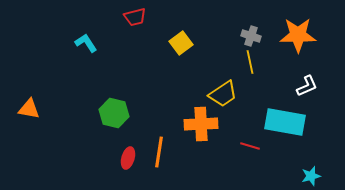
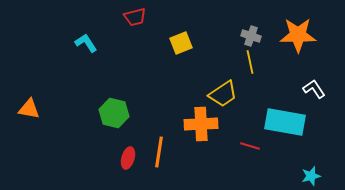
yellow square: rotated 15 degrees clockwise
white L-shape: moved 7 px right, 3 px down; rotated 100 degrees counterclockwise
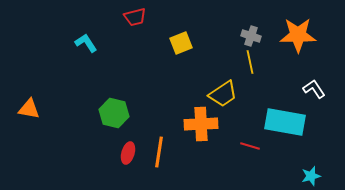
red ellipse: moved 5 px up
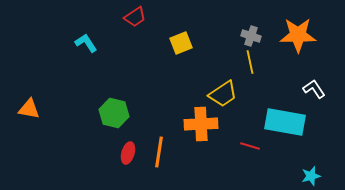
red trapezoid: rotated 20 degrees counterclockwise
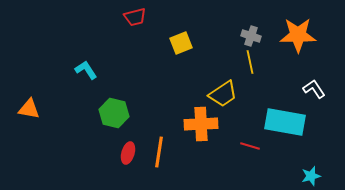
red trapezoid: rotated 20 degrees clockwise
cyan L-shape: moved 27 px down
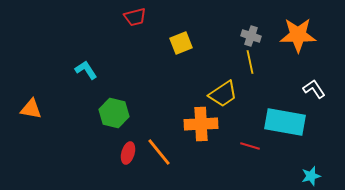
orange triangle: moved 2 px right
orange line: rotated 48 degrees counterclockwise
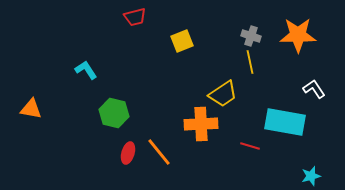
yellow square: moved 1 px right, 2 px up
